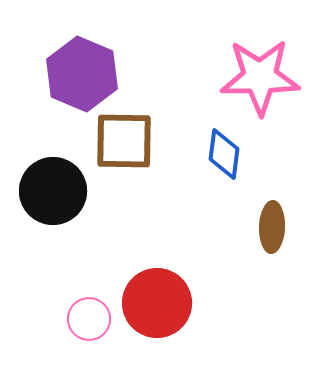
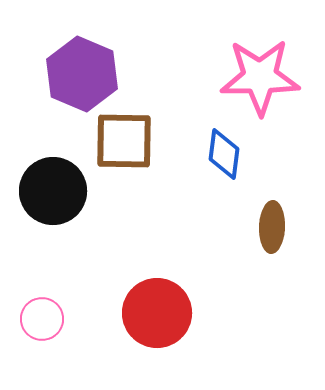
red circle: moved 10 px down
pink circle: moved 47 px left
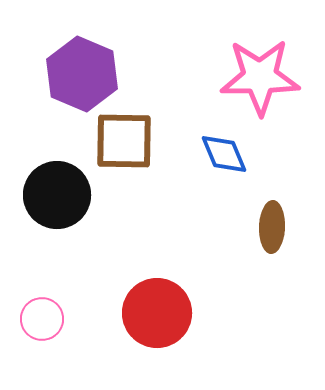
blue diamond: rotated 30 degrees counterclockwise
black circle: moved 4 px right, 4 px down
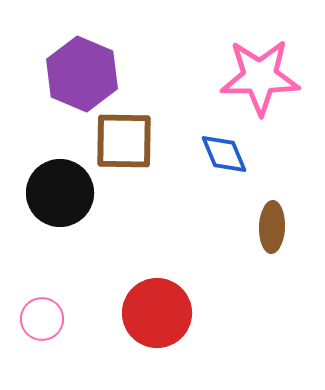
black circle: moved 3 px right, 2 px up
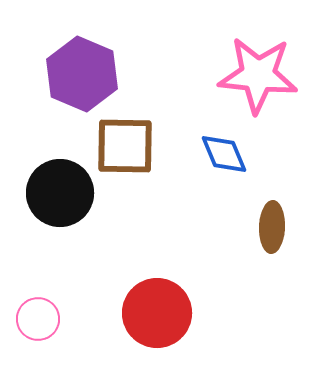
pink star: moved 2 px left, 2 px up; rotated 6 degrees clockwise
brown square: moved 1 px right, 5 px down
pink circle: moved 4 px left
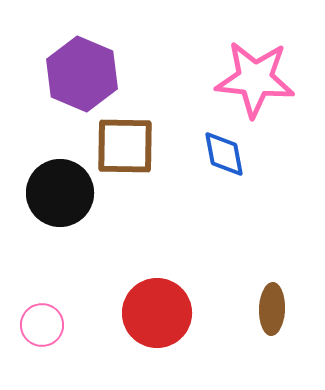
pink star: moved 3 px left, 4 px down
blue diamond: rotated 12 degrees clockwise
brown ellipse: moved 82 px down
pink circle: moved 4 px right, 6 px down
